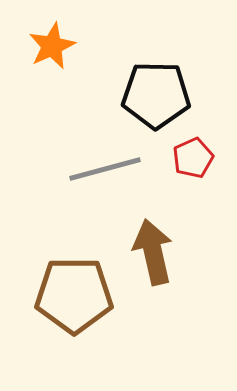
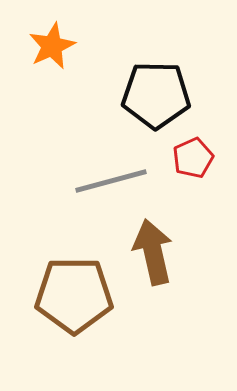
gray line: moved 6 px right, 12 px down
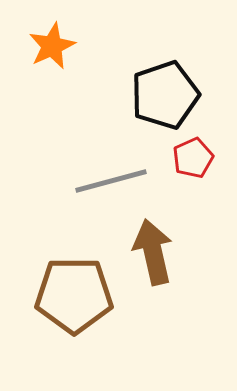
black pentagon: moved 9 px right; rotated 20 degrees counterclockwise
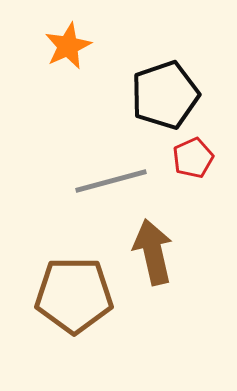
orange star: moved 16 px right
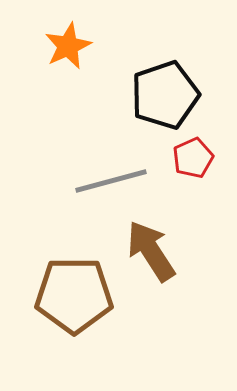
brown arrow: moved 2 px left, 1 px up; rotated 20 degrees counterclockwise
